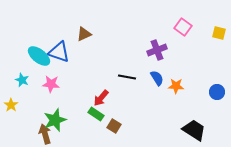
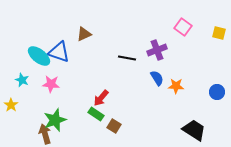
black line: moved 19 px up
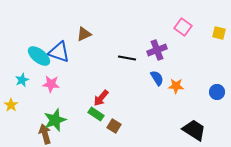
cyan star: rotated 24 degrees clockwise
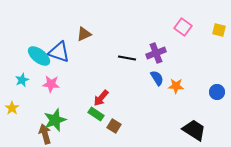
yellow square: moved 3 px up
purple cross: moved 1 px left, 3 px down
yellow star: moved 1 px right, 3 px down
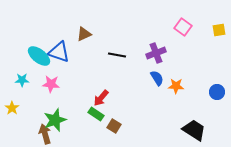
yellow square: rotated 24 degrees counterclockwise
black line: moved 10 px left, 3 px up
cyan star: rotated 24 degrees clockwise
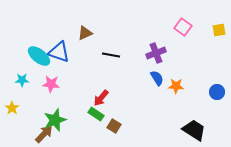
brown triangle: moved 1 px right, 1 px up
black line: moved 6 px left
brown arrow: moved 1 px left; rotated 60 degrees clockwise
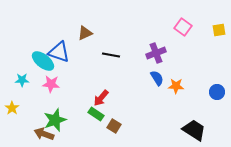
cyan ellipse: moved 4 px right, 5 px down
brown arrow: rotated 114 degrees counterclockwise
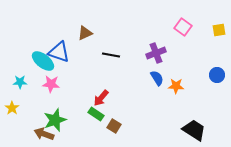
cyan star: moved 2 px left, 2 px down
blue circle: moved 17 px up
